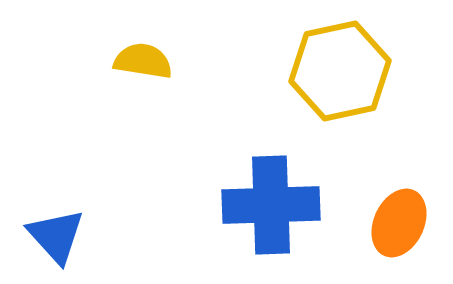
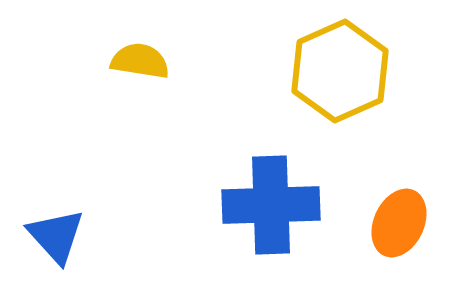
yellow semicircle: moved 3 px left
yellow hexagon: rotated 12 degrees counterclockwise
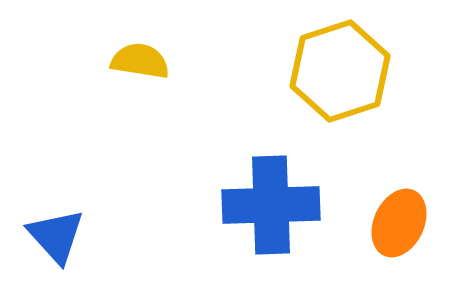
yellow hexagon: rotated 6 degrees clockwise
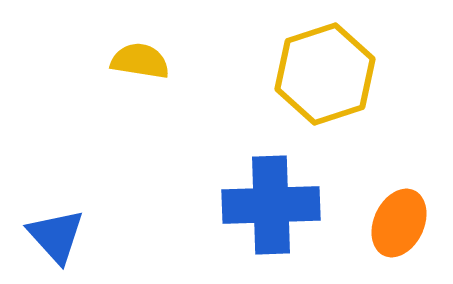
yellow hexagon: moved 15 px left, 3 px down
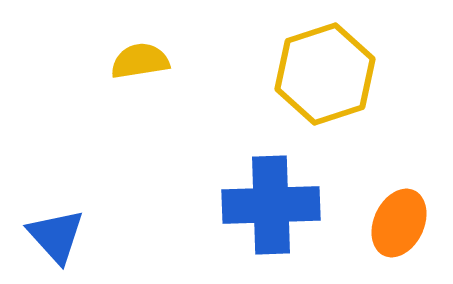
yellow semicircle: rotated 18 degrees counterclockwise
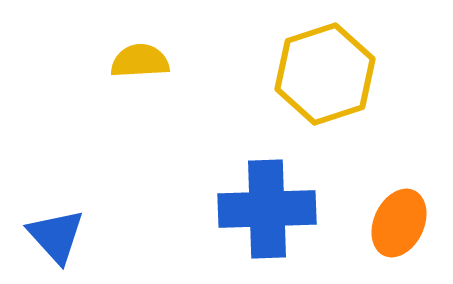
yellow semicircle: rotated 6 degrees clockwise
blue cross: moved 4 px left, 4 px down
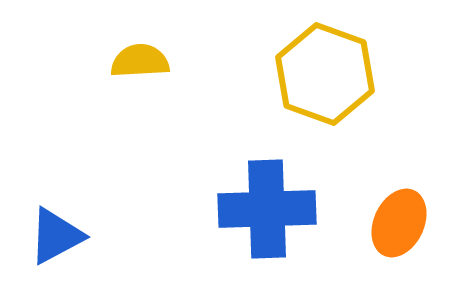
yellow hexagon: rotated 22 degrees counterclockwise
blue triangle: rotated 44 degrees clockwise
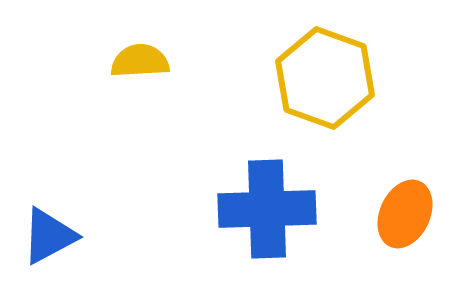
yellow hexagon: moved 4 px down
orange ellipse: moved 6 px right, 9 px up
blue triangle: moved 7 px left
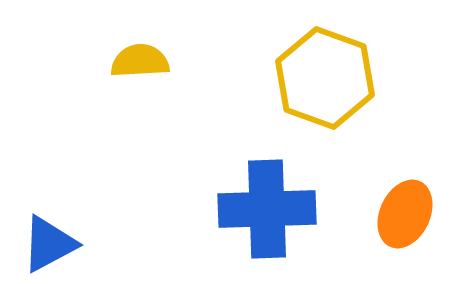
blue triangle: moved 8 px down
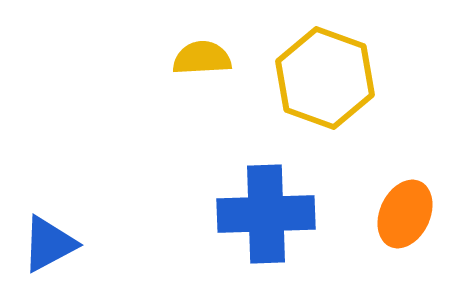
yellow semicircle: moved 62 px right, 3 px up
blue cross: moved 1 px left, 5 px down
